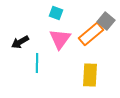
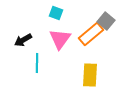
black arrow: moved 3 px right, 2 px up
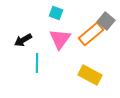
yellow rectangle: rotated 65 degrees counterclockwise
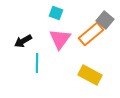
gray square: moved 1 px left, 1 px up
black arrow: moved 1 px down
